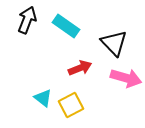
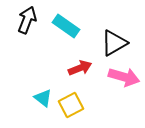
black triangle: rotated 44 degrees clockwise
pink arrow: moved 2 px left, 1 px up
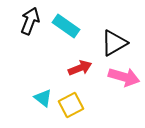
black arrow: moved 3 px right, 1 px down
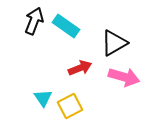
black arrow: moved 4 px right
cyan triangle: rotated 18 degrees clockwise
yellow square: moved 1 px left, 1 px down
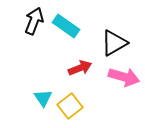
yellow square: rotated 10 degrees counterclockwise
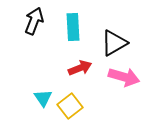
cyan rectangle: moved 7 px right, 1 px down; rotated 52 degrees clockwise
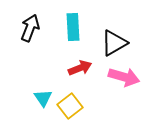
black arrow: moved 4 px left, 7 px down
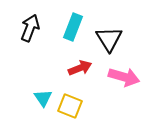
cyan rectangle: rotated 24 degrees clockwise
black triangle: moved 5 px left, 4 px up; rotated 32 degrees counterclockwise
yellow square: rotated 30 degrees counterclockwise
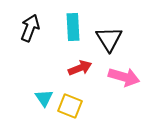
cyan rectangle: rotated 24 degrees counterclockwise
cyan triangle: moved 1 px right
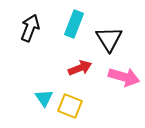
cyan rectangle: moved 1 px right, 3 px up; rotated 24 degrees clockwise
